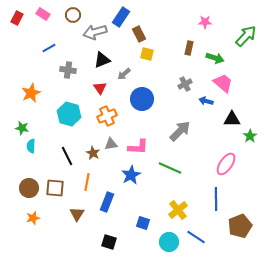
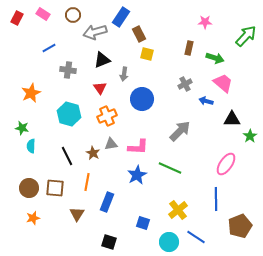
gray arrow at (124, 74): rotated 40 degrees counterclockwise
blue star at (131, 175): moved 6 px right
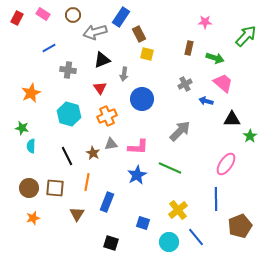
blue line at (196, 237): rotated 18 degrees clockwise
black square at (109, 242): moved 2 px right, 1 px down
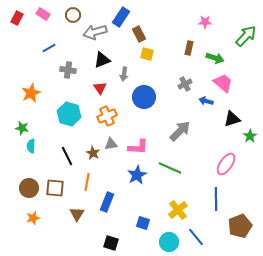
blue circle at (142, 99): moved 2 px right, 2 px up
black triangle at (232, 119): rotated 18 degrees counterclockwise
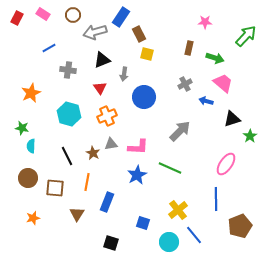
brown circle at (29, 188): moved 1 px left, 10 px up
blue line at (196, 237): moved 2 px left, 2 px up
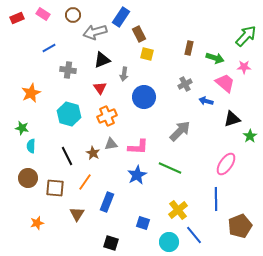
red rectangle at (17, 18): rotated 40 degrees clockwise
pink star at (205, 22): moved 39 px right, 45 px down
pink trapezoid at (223, 83): moved 2 px right
orange line at (87, 182): moved 2 px left; rotated 24 degrees clockwise
orange star at (33, 218): moved 4 px right, 5 px down
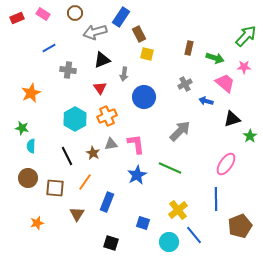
brown circle at (73, 15): moved 2 px right, 2 px up
cyan hexagon at (69, 114): moved 6 px right, 5 px down; rotated 15 degrees clockwise
pink L-shape at (138, 147): moved 2 px left, 3 px up; rotated 100 degrees counterclockwise
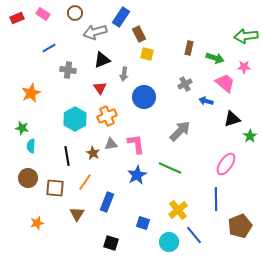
green arrow at (246, 36): rotated 140 degrees counterclockwise
black line at (67, 156): rotated 18 degrees clockwise
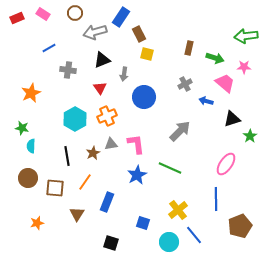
brown star at (93, 153): rotated 16 degrees clockwise
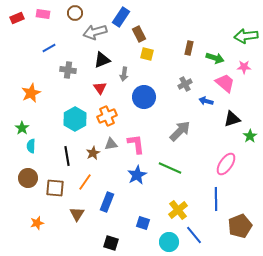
pink rectangle at (43, 14): rotated 24 degrees counterclockwise
green star at (22, 128): rotated 24 degrees clockwise
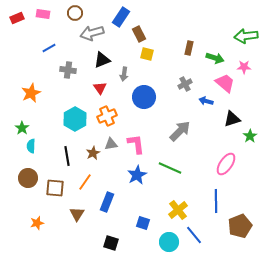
gray arrow at (95, 32): moved 3 px left, 1 px down
blue line at (216, 199): moved 2 px down
